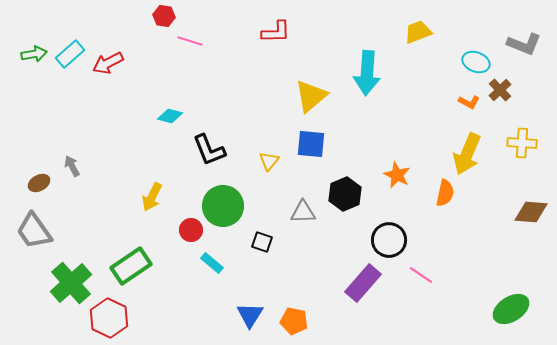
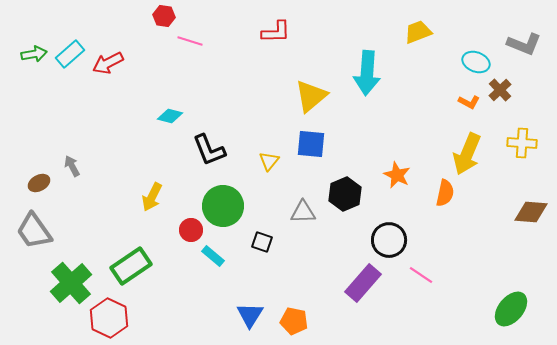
cyan rectangle at (212, 263): moved 1 px right, 7 px up
green ellipse at (511, 309): rotated 18 degrees counterclockwise
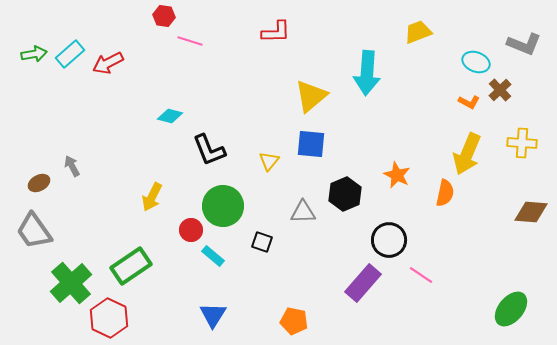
blue triangle at (250, 315): moved 37 px left
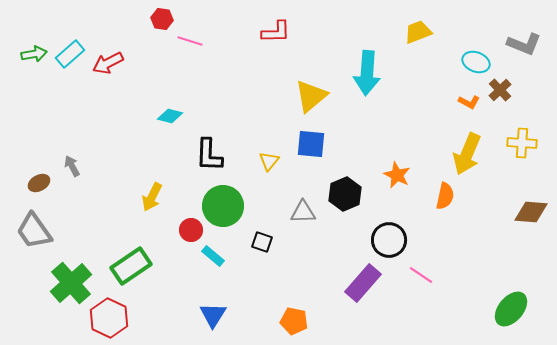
red hexagon at (164, 16): moved 2 px left, 3 px down
black L-shape at (209, 150): moved 5 px down; rotated 24 degrees clockwise
orange semicircle at (445, 193): moved 3 px down
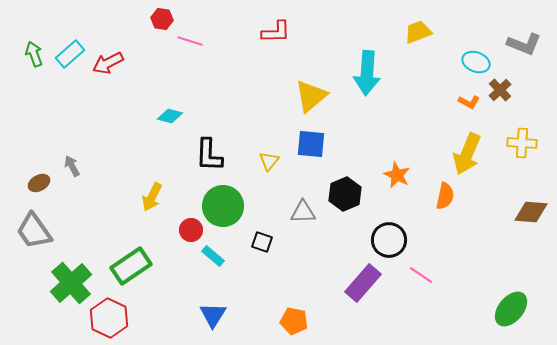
green arrow at (34, 54): rotated 100 degrees counterclockwise
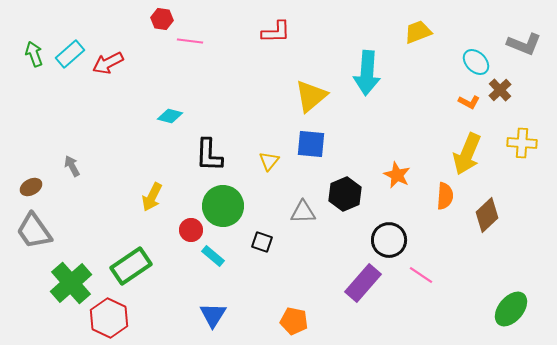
pink line at (190, 41): rotated 10 degrees counterclockwise
cyan ellipse at (476, 62): rotated 24 degrees clockwise
brown ellipse at (39, 183): moved 8 px left, 4 px down
orange semicircle at (445, 196): rotated 8 degrees counterclockwise
brown diamond at (531, 212): moved 44 px left, 3 px down; rotated 48 degrees counterclockwise
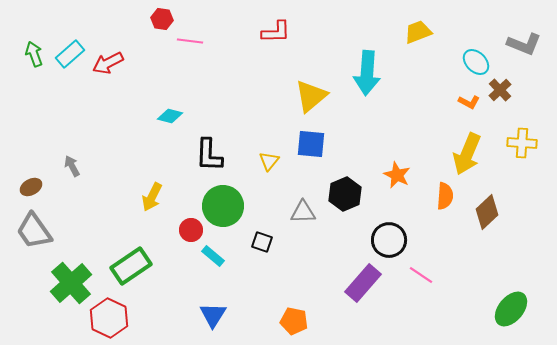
brown diamond at (487, 215): moved 3 px up
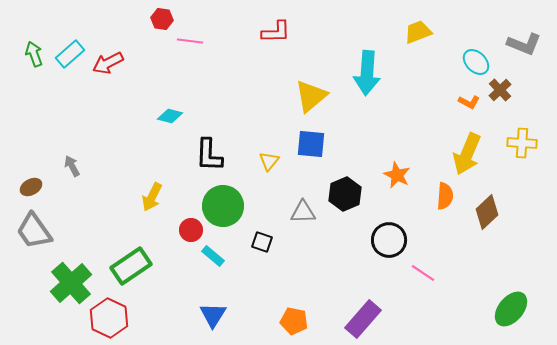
pink line at (421, 275): moved 2 px right, 2 px up
purple rectangle at (363, 283): moved 36 px down
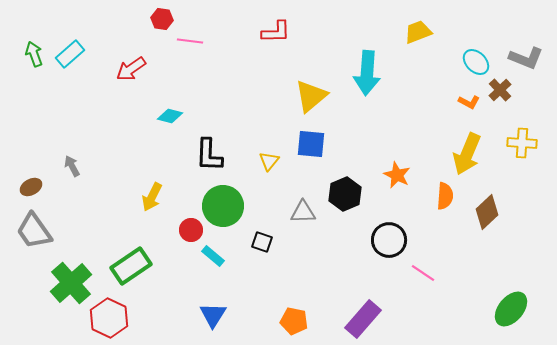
gray L-shape at (524, 44): moved 2 px right, 14 px down
red arrow at (108, 63): moved 23 px right, 6 px down; rotated 8 degrees counterclockwise
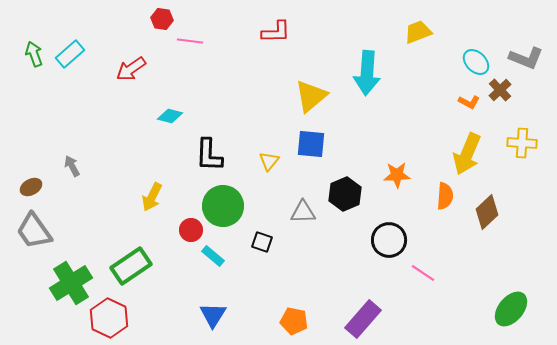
orange star at (397, 175): rotated 28 degrees counterclockwise
green cross at (71, 283): rotated 9 degrees clockwise
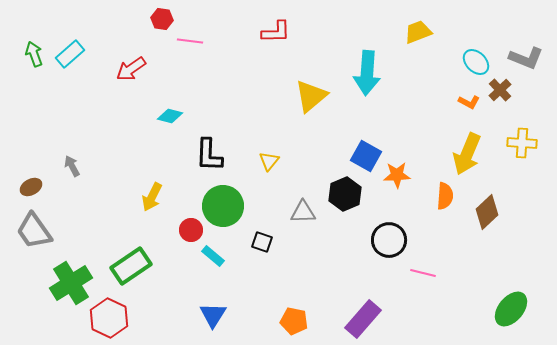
blue square at (311, 144): moved 55 px right, 12 px down; rotated 24 degrees clockwise
pink line at (423, 273): rotated 20 degrees counterclockwise
